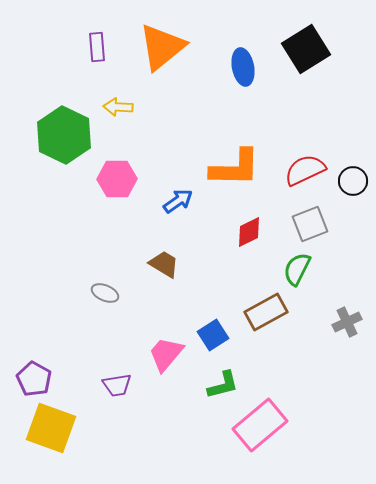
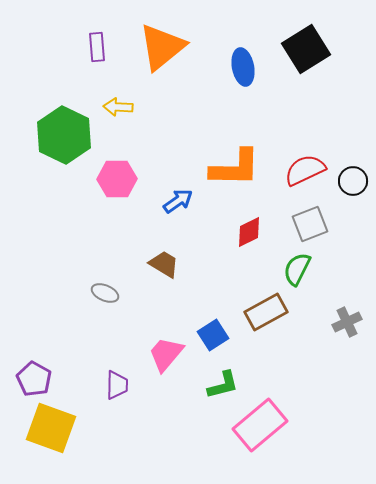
purple trapezoid: rotated 80 degrees counterclockwise
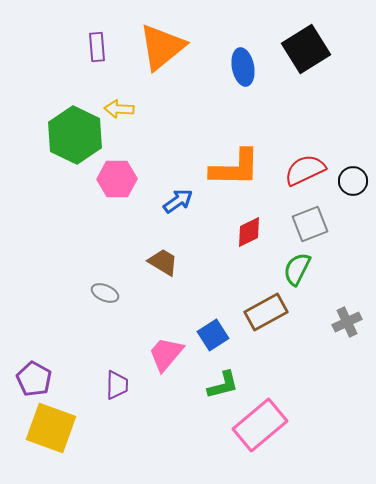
yellow arrow: moved 1 px right, 2 px down
green hexagon: moved 11 px right
brown trapezoid: moved 1 px left, 2 px up
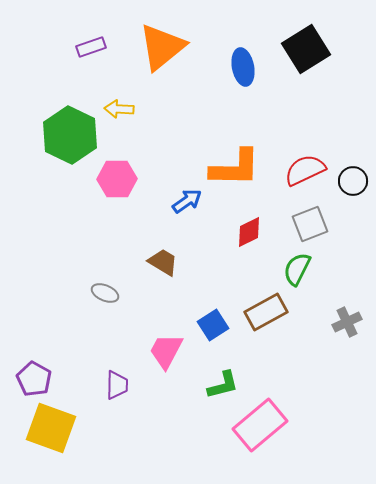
purple rectangle: moved 6 px left; rotated 76 degrees clockwise
green hexagon: moved 5 px left
blue arrow: moved 9 px right
blue square: moved 10 px up
pink trapezoid: moved 3 px up; rotated 12 degrees counterclockwise
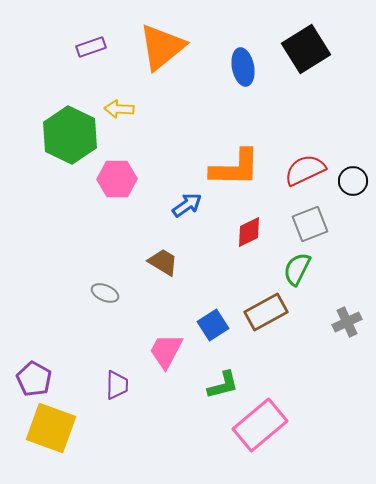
blue arrow: moved 4 px down
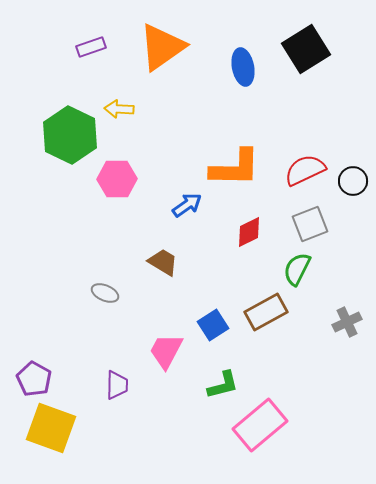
orange triangle: rotated 4 degrees clockwise
